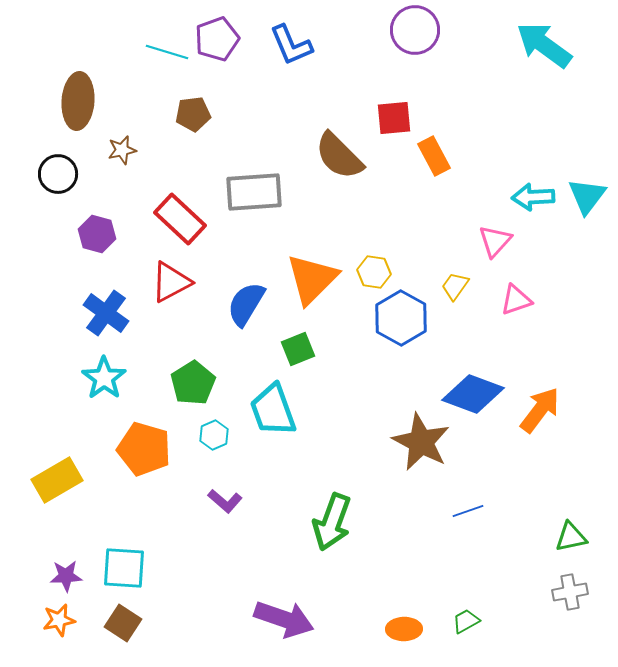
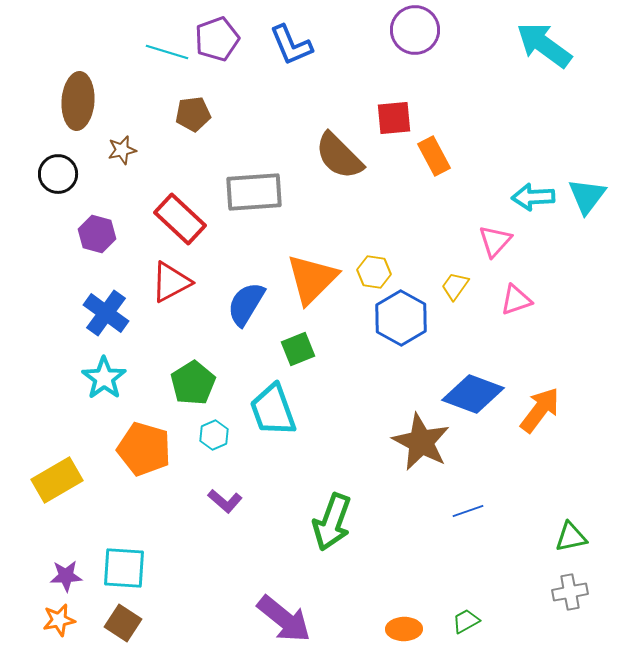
purple arrow at (284, 619): rotated 20 degrees clockwise
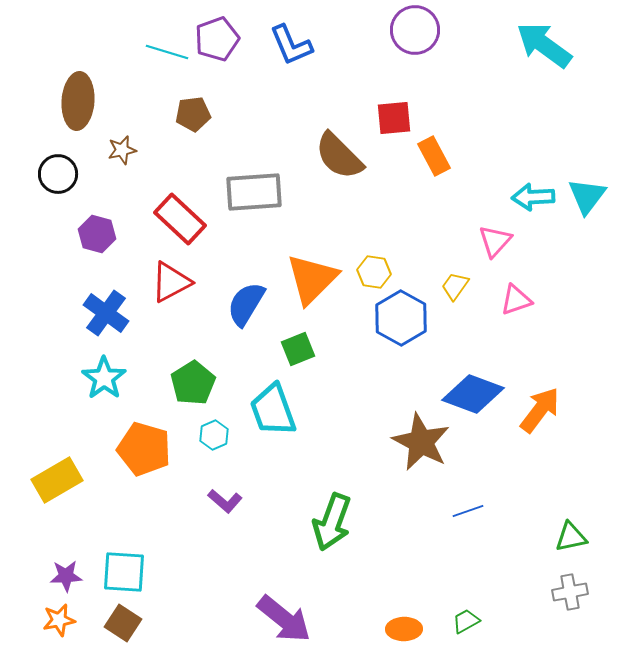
cyan square at (124, 568): moved 4 px down
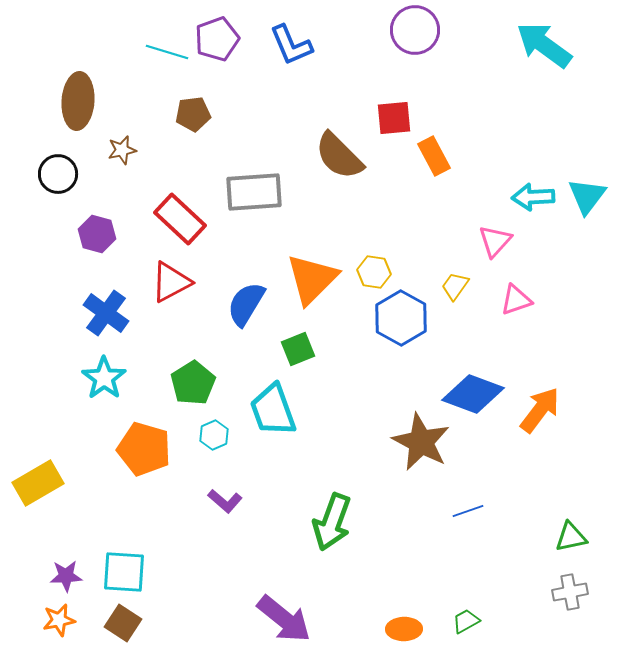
yellow rectangle at (57, 480): moved 19 px left, 3 px down
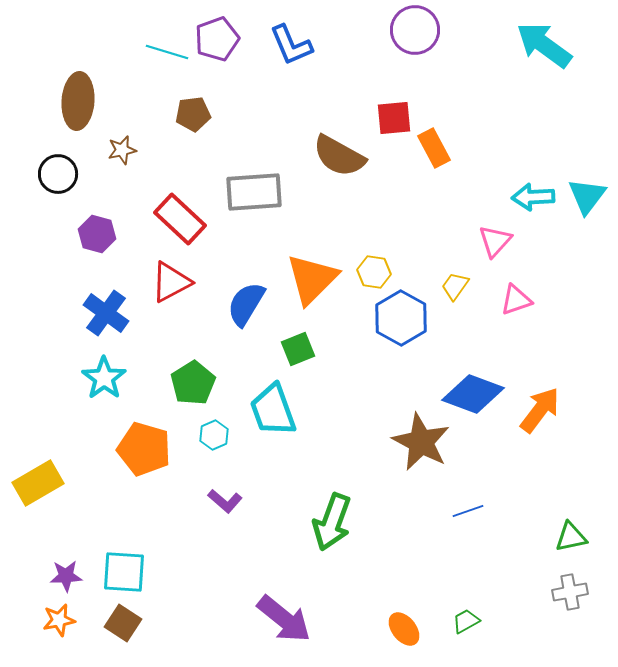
brown semicircle at (339, 156): rotated 16 degrees counterclockwise
orange rectangle at (434, 156): moved 8 px up
orange ellipse at (404, 629): rotated 52 degrees clockwise
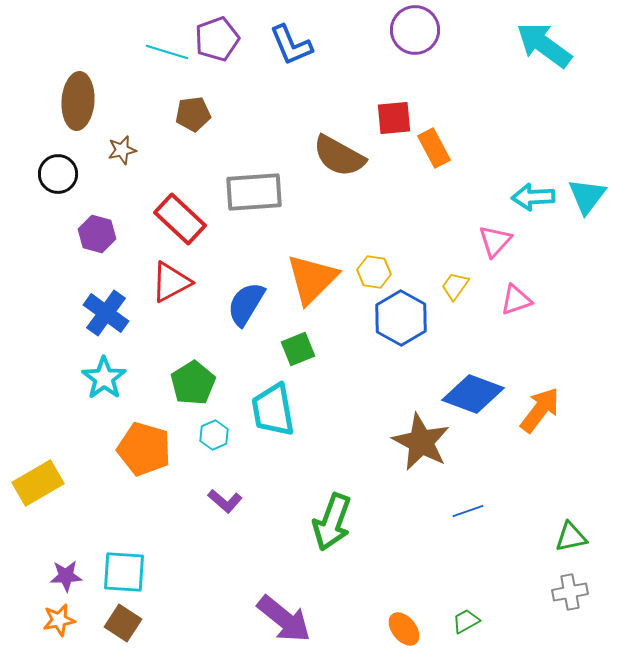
cyan trapezoid at (273, 410): rotated 10 degrees clockwise
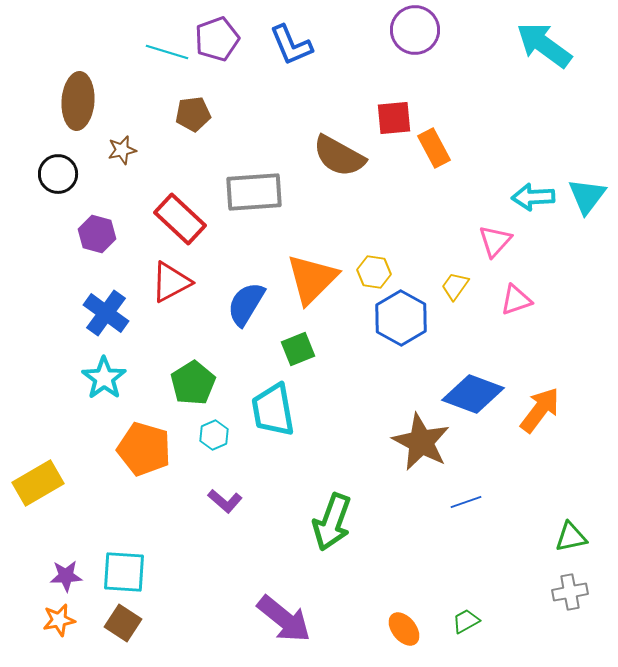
blue line at (468, 511): moved 2 px left, 9 px up
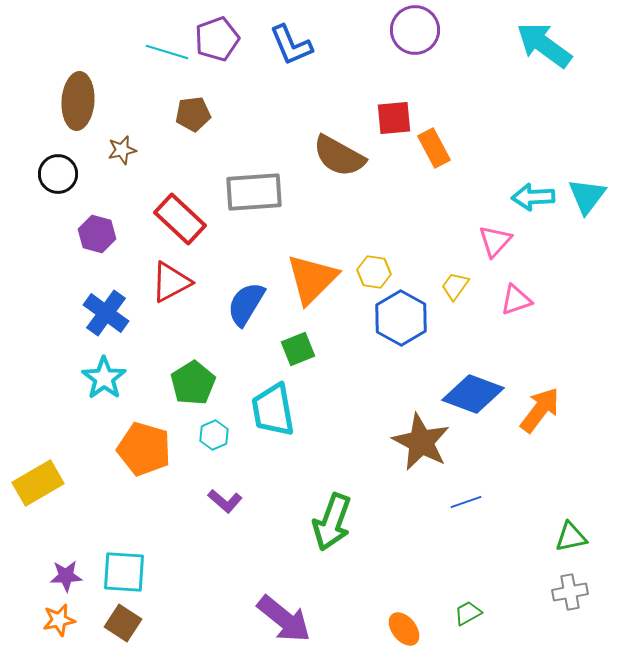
green trapezoid at (466, 621): moved 2 px right, 8 px up
